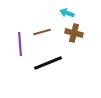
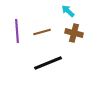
cyan arrow: moved 1 px right, 2 px up; rotated 24 degrees clockwise
purple line: moved 3 px left, 13 px up
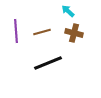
purple line: moved 1 px left
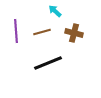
cyan arrow: moved 13 px left
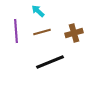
cyan arrow: moved 17 px left
brown cross: rotated 30 degrees counterclockwise
black line: moved 2 px right, 1 px up
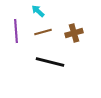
brown line: moved 1 px right
black line: rotated 36 degrees clockwise
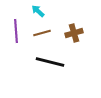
brown line: moved 1 px left, 1 px down
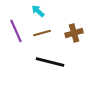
purple line: rotated 20 degrees counterclockwise
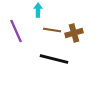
cyan arrow: moved 1 px up; rotated 48 degrees clockwise
brown line: moved 10 px right, 3 px up; rotated 24 degrees clockwise
black line: moved 4 px right, 3 px up
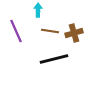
brown line: moved 2 px left, 1 px down
black line: rotated 28 degrees counterclockwise
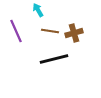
cyan arrow: rotated 32 degrees counterclockwise
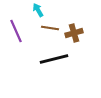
brown line: moved 3 px up
